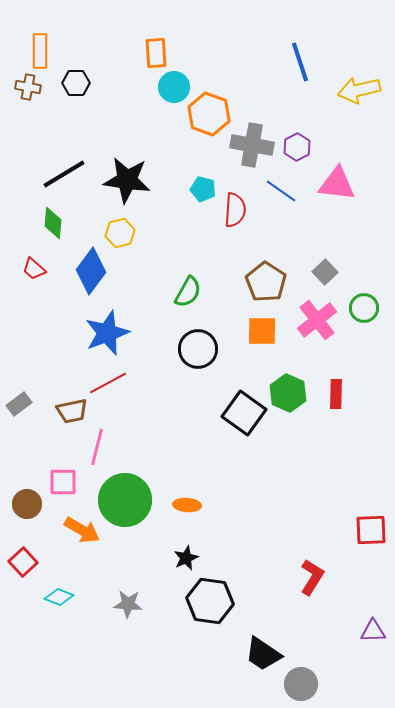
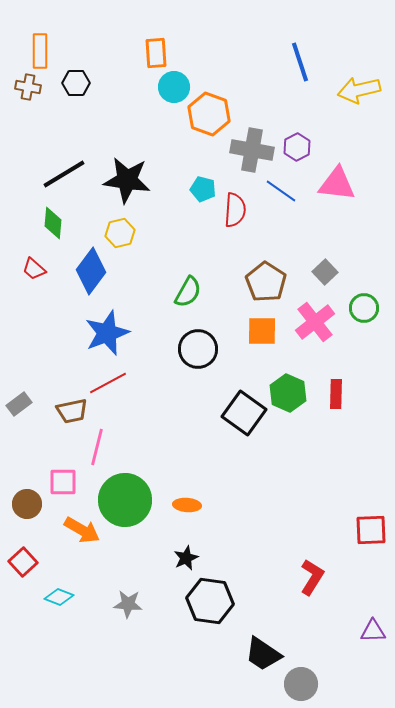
gray cross at (252, 145): moved 5 px down
pink cross at (317, 320): moved 2 px left, 2 px down
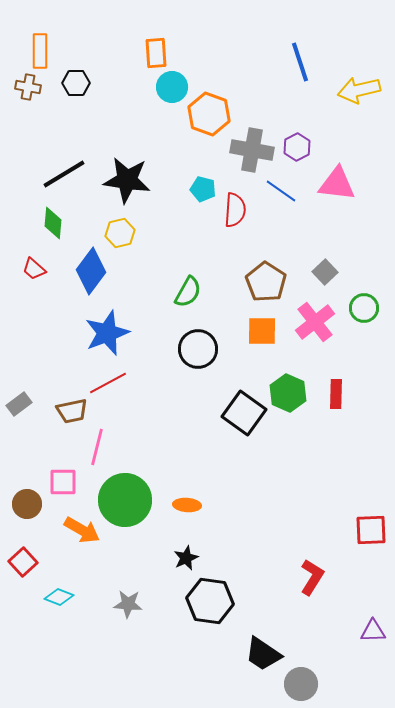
cyan circle at (174, 87): moved 2 px left
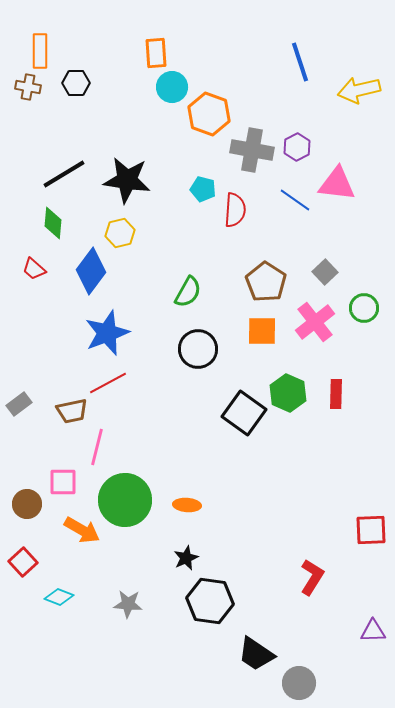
blue line at (281, 191): moved 14 px right, 9 px down
black trapezoid at (263, 654): moved 7 px left
gray circle at (301, 684): moved 2 px left, 1 px up
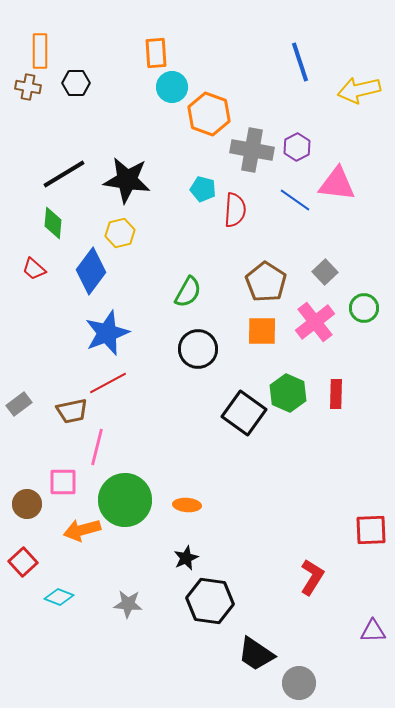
orange arrow at (82, 530): rotated 135 degrees clockwise
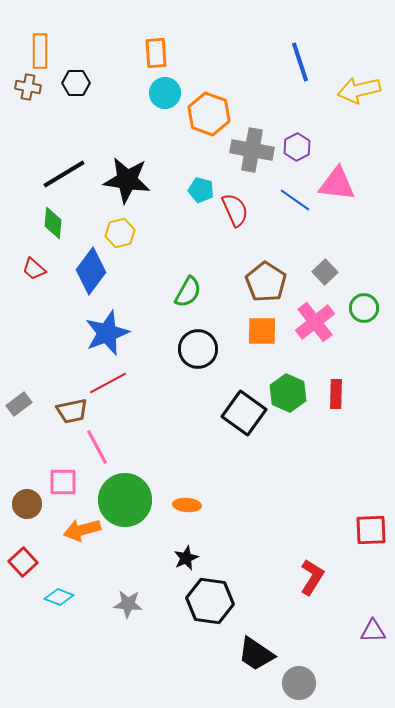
cyan circle at (172, 87): moved 7 px left, 6 px down
cyan pentagon at (203, 189): moved 2 px left, 1 px down
red semicircle at (235, 210): rotated 28 degrees counterclockwise
pink line at (97, 447): rotated 42 degrees counterclockwise
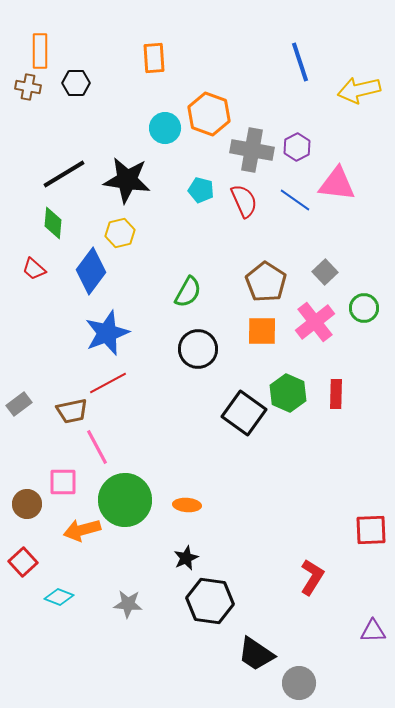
orange rectangle at (156, 53): moved 2 px left, 5 px down
cyan circle at (165, 93): moved 35 px down
red semicircle at (235, 210): moved 9 px right, 9 px up
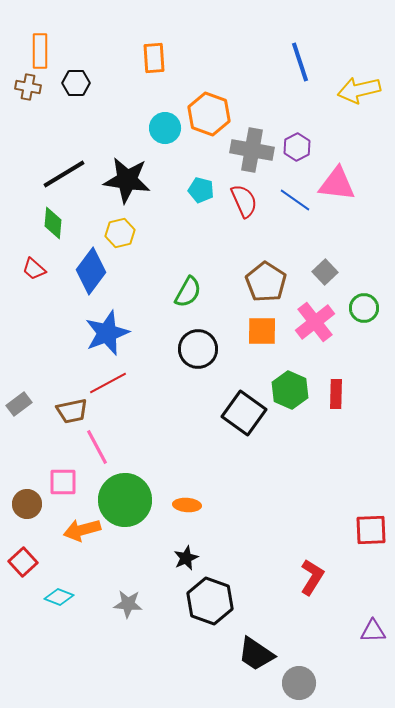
green hexagon at (288, 393): moved 2 px right, 3 px up
black hexagon at (210, 601): rotated 12 degrees clockwise
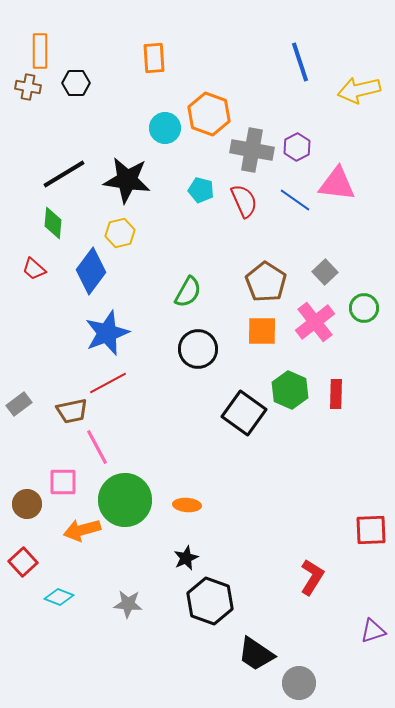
purple triangle at (373, 631): rotated 16 degrees counterclockwise
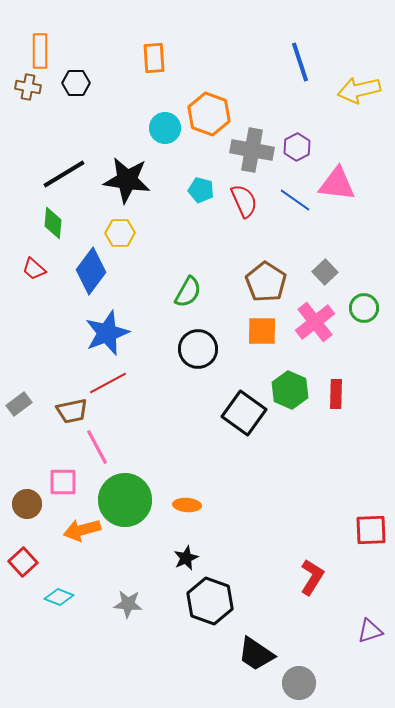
yellow hexagon at (120, 233): rotated 12 degrees clockwise
purple triangle at (373, 631): moved 3 px left
